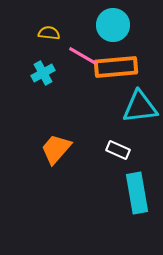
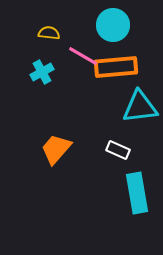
cyan cross: moved 1 px left, 1 px up
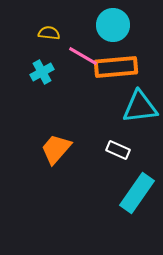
cyan rectangle: rotated 45 degrees clockwise
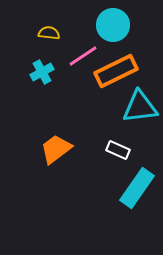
pink line: rotated 64 degrees counterclockwise
orange rectangle: moved 4 px down; rotated 21 degrees counterclockwise
orange trapezoid: rotated 12 degrees clockwise
cyan rectangle: moved 5 px up
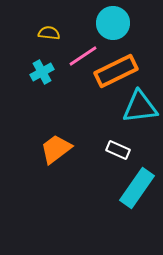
cyan circle: moved 2 px up
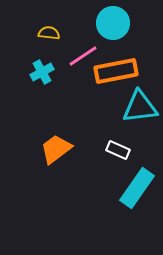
orange rectangle: rotated 15 degrees clockwise
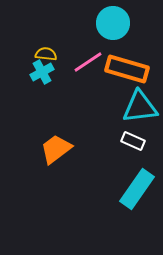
yellow semicircle: moved 3 px left, 21 px down
pink line: moved 5 px right, 6 px down
orange rectangle: moved 11 px right, 2 px up; rotated 27 degrees clockwise
white rectangle: moved 15 px right, 9 px up
cyan rectangle: moved 1 px down
